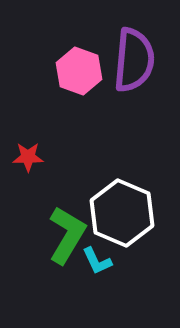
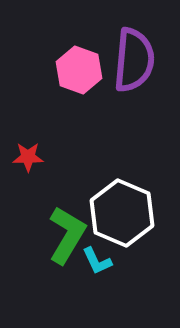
pink hexagon: moved 1 px up
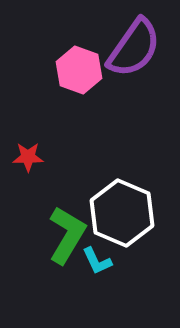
purple semicircle: moved 12 px up; rotated 30 degrees clockwise
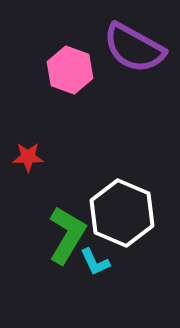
purple semicircle: rotated 84 degrees clockwise
pink hexagon: moved 9 px left
cyan L-shape: moved 2 px left, 1 px down
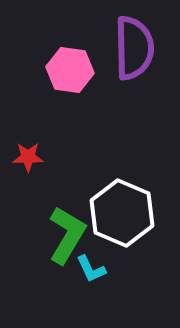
purple semicircle: rotated 120 degrees counterclockwise
pink hexagon: rotated 12 degrees counterclockwise
cyan L-shape: moved 4 px left, 7 px down
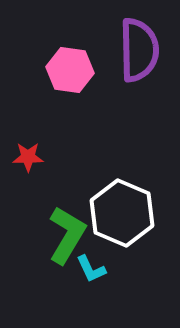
purple semicircle: moved 5 px right, 2 px down
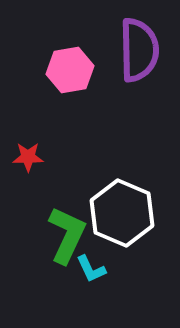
pink hexagon: rotated 18 degrees counterclockwise
green L-shape: rotated 6 degrees counterclockwise
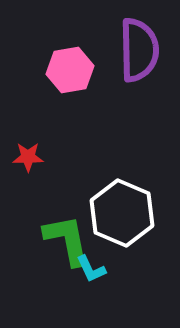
green L-shape: moved 5 px down; rotated 36 degrees counterclockwise
